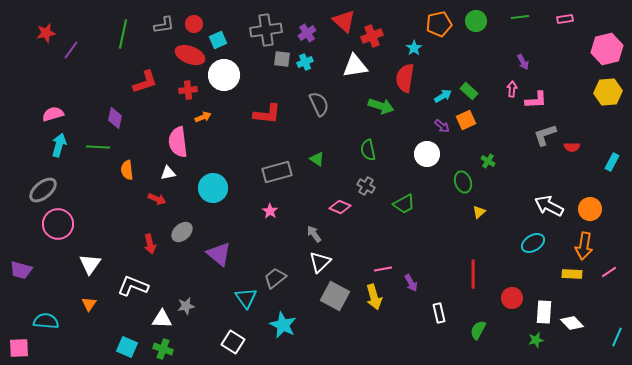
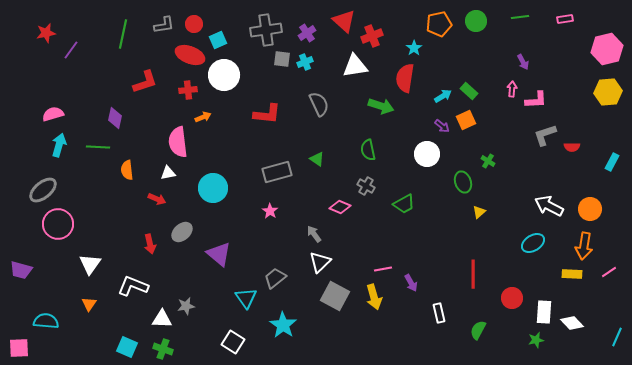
cyan star at (283, 325): rotated 8 degrees clockwise
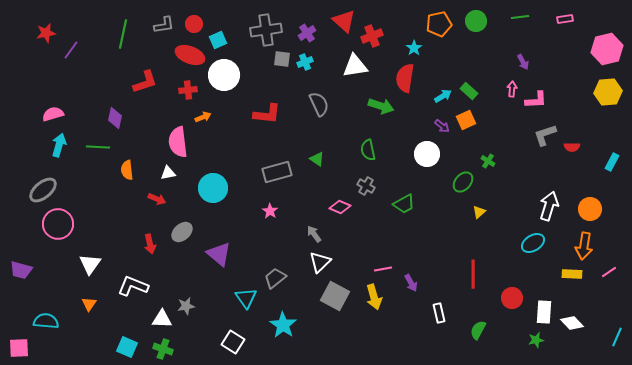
green ellipse at (463, 182): rotated 60 degrees clockwise
white arrow at (549, 206): rotated 80 degrees clockwise
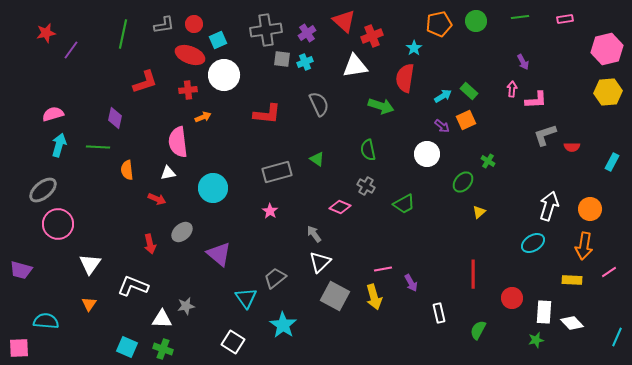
yellow rectangle at (572, 274): moved 6 px down
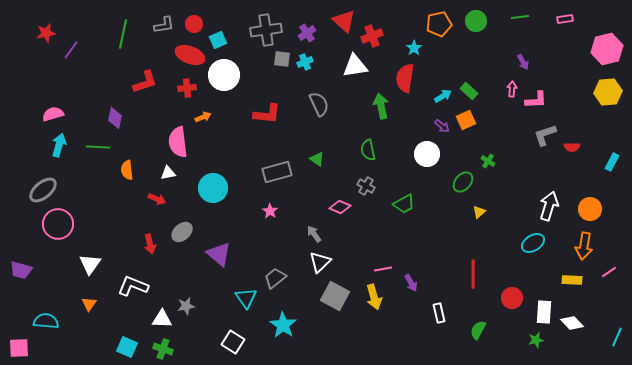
red cross at (188, 90): moved 1 px left, 2 px up
green arrow at (381, 106): rotated 120 degrees counterclockwise
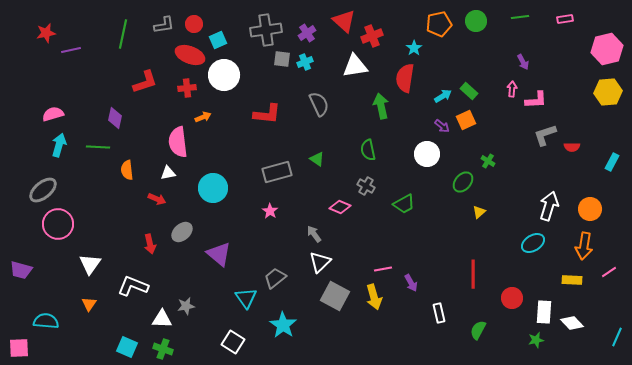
purple line at (71, 50): rotated 42 degrees clockwise
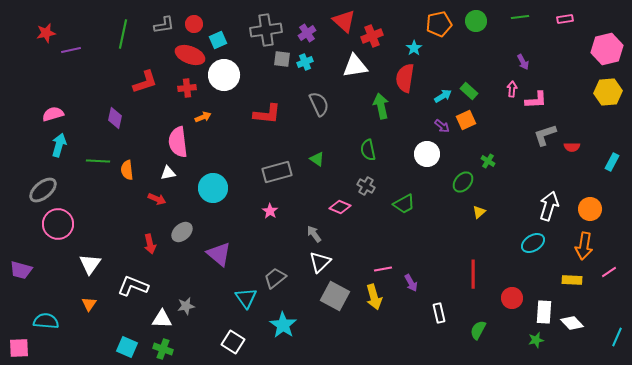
green line at (98, 147): moved 14 px down
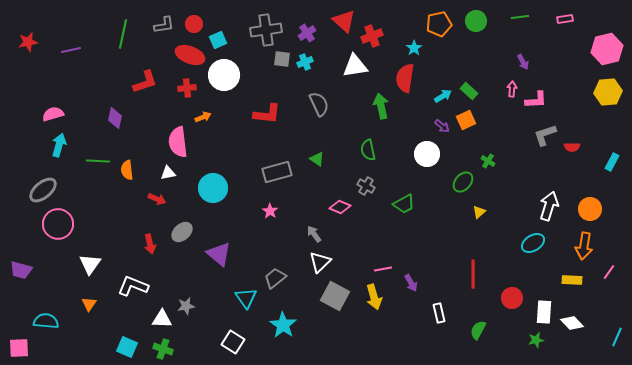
red star at (46, 33): moved 18 px left, 9 px down
pink line at (609, 272): rotated 21 degrees counterclockwise
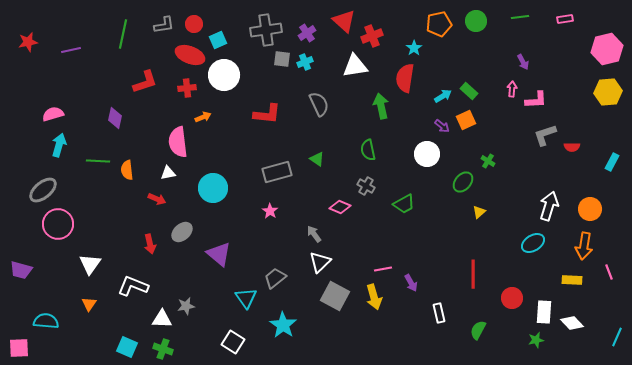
pink line at (609, 272): rotated 56 degrees counterclockwise
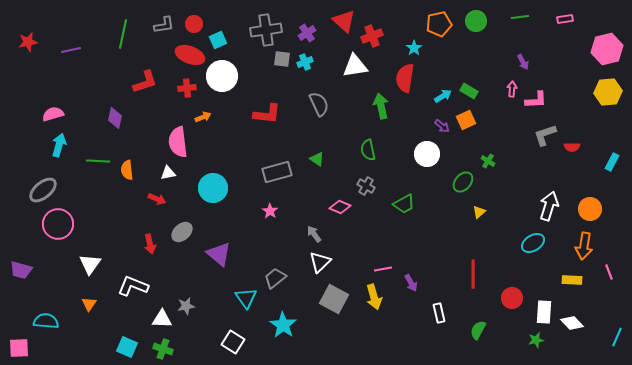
white circle at (224, 75): moved 2 px left, 1 px down
green rectangle at (469, 91): rotated 12 degrees counterclockwise
gray square at (335, 296): moved 1 px left, 3 px down
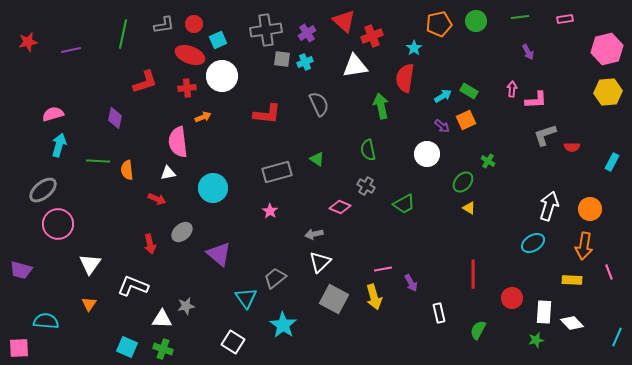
purple arrow at (523, 62): moved 5 px right, 10 px up
yellow triangle at (479, 212): moved 10 px left, 4 px up; rotated 48 degrees counterclockwise
gray arrow at (314, 234): rotated 66 degrees counterclockwise
